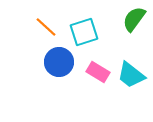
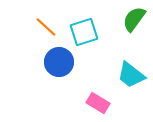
pink rectangle: moved 31 px down
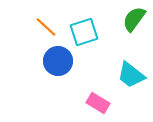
blue circle: moved 1 px left, 1 px up
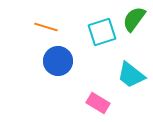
orange line: rotated 25 degrees counterclockwise
cyan square: moved 18 px right
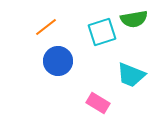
green semicircle: rotated 136 degrees counterclockwise
orange line: rotated 55 degrees counterclockwise
cyan trapezoid: rotated 16 degrees counterclockwise
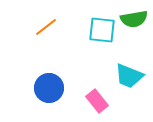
cyan square: moved 2 px up; rotated 24 degrees clockwise
blue circle: moved 9 px left, 27 px down
cyan trapezoid: moved 2 px left, 1 px down
pink rectangle: moved 1 px left, 2 px up; rotated 20 degrees clockwise
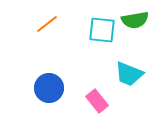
green semicircle: moved 1 px right, 1 px down
orange line: moved 1 px right, 3 px up
cyan trapezoid: moved 2 px up
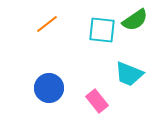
green semicircle: rotated 24 degrees counterclockwise
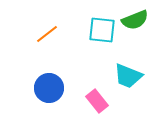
green semicircle: rotated 12 degrees clockwise
orange line: moved 10 px down
cyan trapezoid: moved 1 px left, 2 px down
